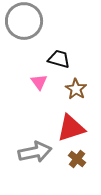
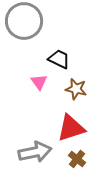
black trapezoid: rotated 10 degrees clockwise
brown star: rotated 20 degrees counterclockwise
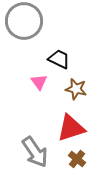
gray arrow: rotated 68 degrees clockwise
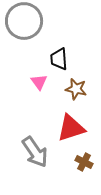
black trapezoid: rotated 120 degrees counterclockwise
brown cross: moved 7 px right, 3 px down; rotated 12 degrees counterclockwise
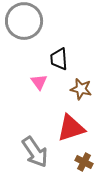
brown star: moved 5 px right
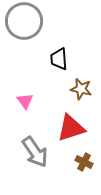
pink triangle: moved 14 px left, 19 px down
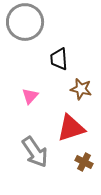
gray circle: moved 1 px right, 1 px down
pink triangle: moved 5 px right, 5 px up; rotated 18 degrees clockwise
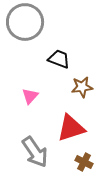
black trapezoid: rotated 115 degrees clockwise
brown star: moved 1 px right, 2 px up; rotated 20 degrees counterclockwise
